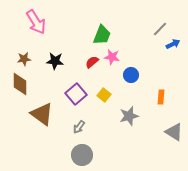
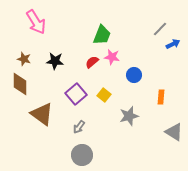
brown star: rotated 24 degrees clockwise
blue circle: moved 3 px right
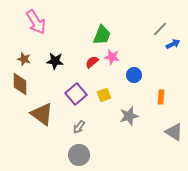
yellow square: rotated 32 degrees clockwise
gray circle: moved 3 px left
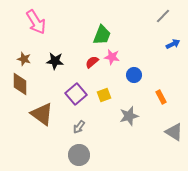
gray line: moved 3 px right, 13 px up
orange rectangle: rotated 32 degrees counterclockwise
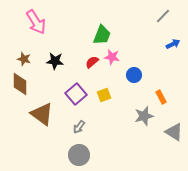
gray star: moved 15 px right
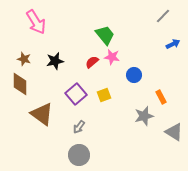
green trapezoid: moved 3 px right; rotated 60 degrees counterclockwise
black star: rotated 18 degrees counterclockwise
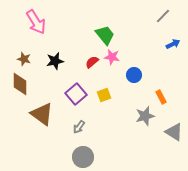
gray star: moved 1 px right
gray circle: moved 4 px right, 2 px down
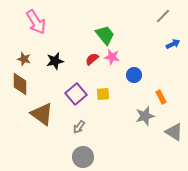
red semicircle: moved 3 px up
yellow square: moved 1 px left, 1 px up; rotated 16 degrees clockwise
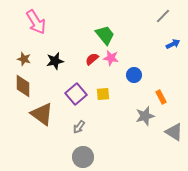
pink star: moved 1 px left, 1 px down
brown diamond: moved 3 px right, 2 px down
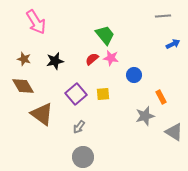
gray line: rotated 42 degrees clockwise
brown diamond: rotated 30 degrees counterclockwise
